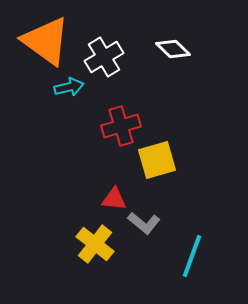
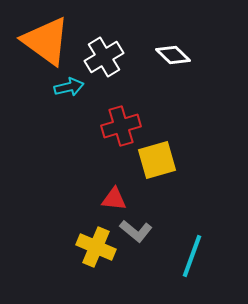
white diamond: moved 6 px down
gray L-shape: moved 8 px left, 8 px down
yellow cross: moved 1 px right, 3 px down; rotated 15 degrees counterclockwise
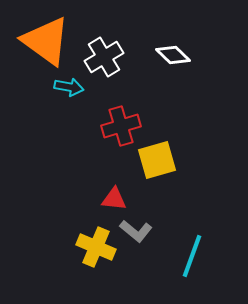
cyan arrow: rotated 24 degrees clockwise
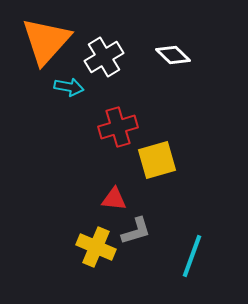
orange triangle: rotated 36 degrees clockwise
red cross: moved 3 px left, 1 px down
gray L-shape: rotated 56 degrees counterclockwise
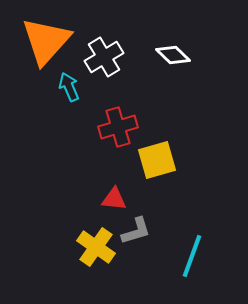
cyan arrow: rotated 124 degrees counterclockwise
yellow cross: rotated 12 degrees clockwise
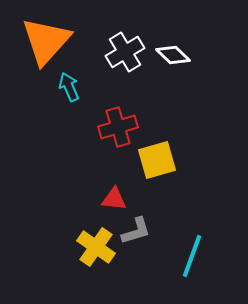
white cross: moved 21 px right, 5 px up
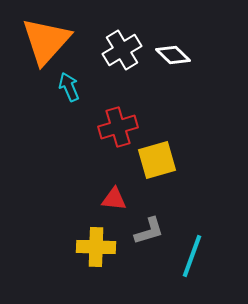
white cross: moved 3 px left, 2 px up
gray L-shape: moved 13 px right
yellow cross: rotated 33 degrees counterclockwise
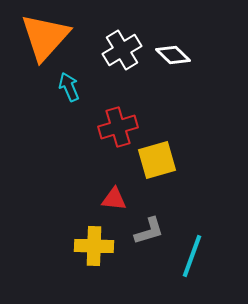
orange triangle: moved 1 px left, 4 px up
yellow cross: moved 2 px left, 1 px up
